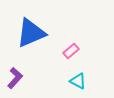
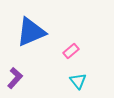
blue triangle: moved 1 px up
cyan triangle: rotated 24 degrees clockwise
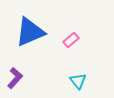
blue triangle: moved 1 px left
pink rectangle: moved 11 px up
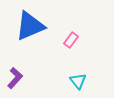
blue triangle: moved 6 px up
pink rectangle: rotated 14 degrees counterclockwise
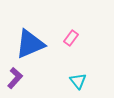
blue triangle: moved 18 px down
pink rectangle: moved 2 px up
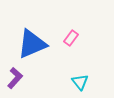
blue triangle: moved 2 px right
cyan triangle: moved 2 px right, 1 px down
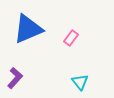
blue triangle: moved 4 px left, 15 px up
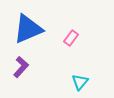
purple L-shape: moved 6 px right, 11 px up
cyan triangle: rotated 18 degrees clockwise
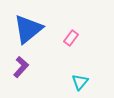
blue triangle: rotated 16 degrees counterclockwise
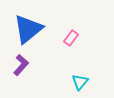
purple L-shape: moved 2 px up
